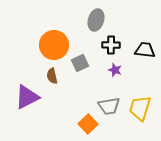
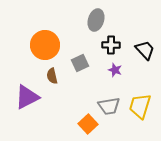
orange circle: moved 9 px left
black trapezoid: rotated 40 degrees clockwise
yellow trapezoid: moved 2 px up
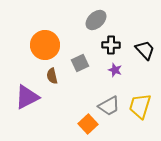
gray ellipse: rotated 30 degrees clockwise
gray trapezoid: rotated 20 degrees counterclockwise
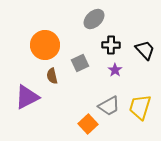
gray ellipse: moved 2 px left, 1 px up
purple star: rotated 16 degrees clockwise
yellow trapezoid: moved 1 px down
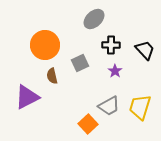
purple star: moved 1 px down
